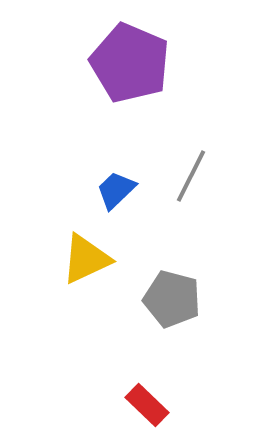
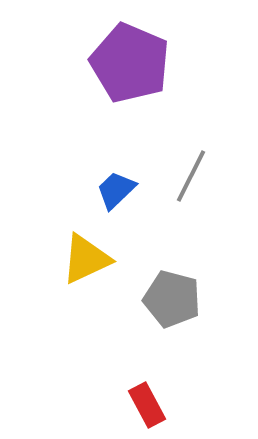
red rectangle: rotated 18 degrees clockwise
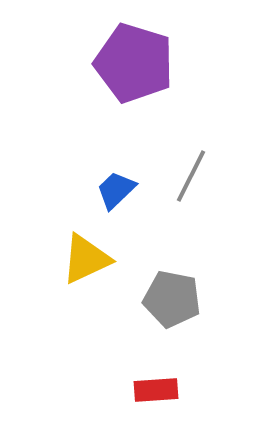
purple pentagon: moved 4 px right; rotated 6 degrees counterclockwise
gray pentagon: rotated 4 degrees counterclockwise
red rectangle: moved 9 px right, 15 px up; rotated 66 degrees counterclockwise
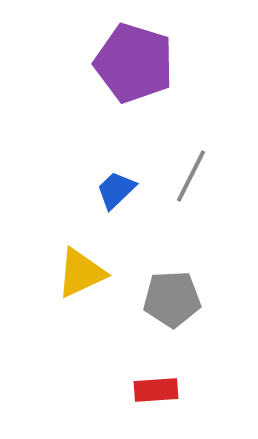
yellow triangle: moved 5 px left, 14 px down
gray pentagon: rotated 14 degrees counterclockwise
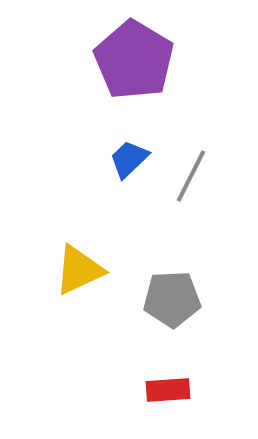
purple pentagon: moved 3 px up; rotated 14 degrees clockwise
blue trapezoid: moved 13 px right, 31 px up
yellow triangle: moved 2 px left, 3 px up
red rectangle: moved 12 px right
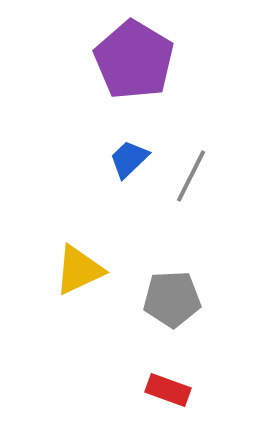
red rectangle: rotated 24 degrees clockwise
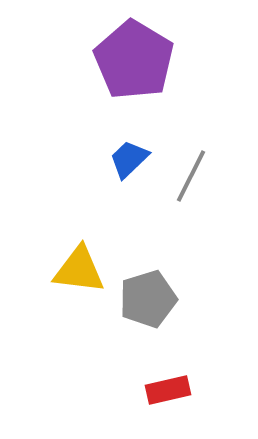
yellow triangle: rotated 32 degrees clockwise
gray pentagon: moved 24 px left; rotated 14 degrees counterclockwise
red rectangle: rotated 33 degrees counterclockwise
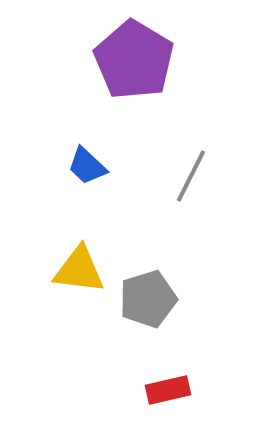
blue trapezoid: moved 42 px left, 7 px down; rotated 93 degrees counterclockwise
